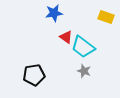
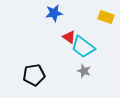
red triangle: moved 3 px right
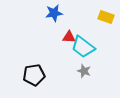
red triangle: rotated 32 degrees counterclockwise
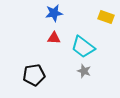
red triangle: moved 15 px left, 1 px down
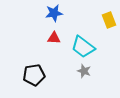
yellow rectangle: moved 3 px right, 3 px down; rotated 49 degrees clockwise
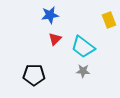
blue star: moved 4 px left, 2 px down
red triangle: moved 1 px right, 1 px down; rotated 48 degrees counterclockwise
gray star: moved 1 px left; rotated 16 degrees counterclockwise
black pentagon: rotated 10 degrees clockwise
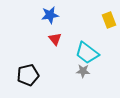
red triangle: rotated 24 degrees counterclockwise
cyan trapezoid: moved 4 px right, 6 px down
black pentagon: moved 6 px left; rotated 15 degrees counterclockwise
